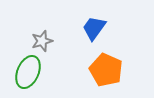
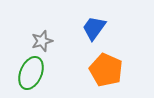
green ellipse: moved 3 px right, 1 px down
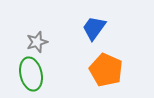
gray star: moved 5 px left, 1 px down
green ellipse: moved 1 px down; rotated 36 degrees counterclockwise
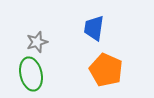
blue trapezoid: rotated 28 degrees counterclockwise
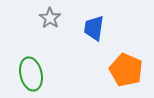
gray star: moved 13 px right, 24 px up; rotated 20 degrees counterclockwise
orange pentagon: moved 20 px right
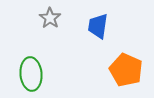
blue trapezoid: moved 4 px right, 2 px up
green ellipse: rotated 8 degrees clockwise
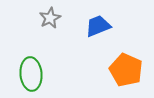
gray star: rotated 10 degrees clockwise
blue trapezoid: rotated 60 degrees clockwise
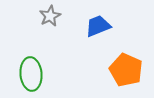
gray star: moved 2 px up
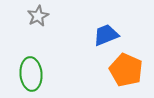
gray star: moved 12 px left
blue trapezoid: moved 8 px right, 9 px down
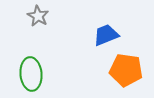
gray star: rotated 15 degrees counterclockwise
orange pentagon: rotated 16 degrees counterclockwise
